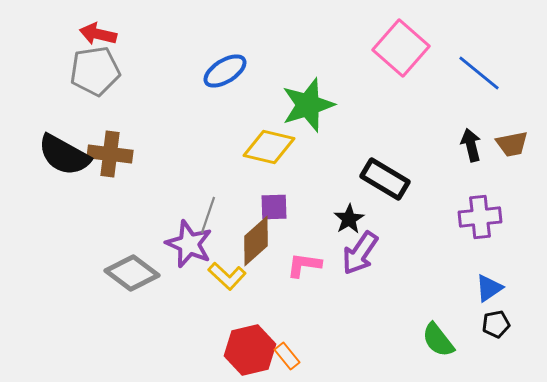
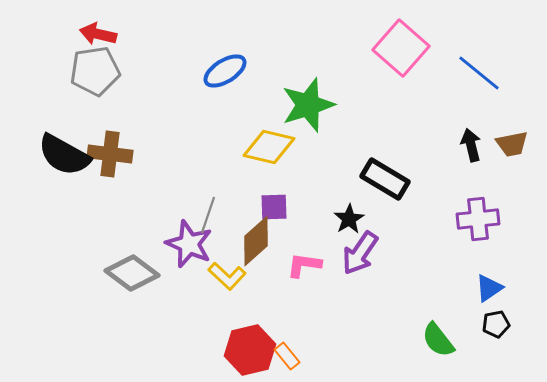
purple cross: moved 2 px left, 2 px down
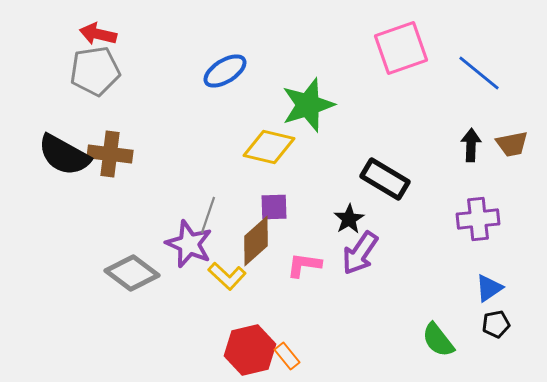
pink square: rotated 30 degrees clockwise
black arrow: rotated 16 degrees clockwise
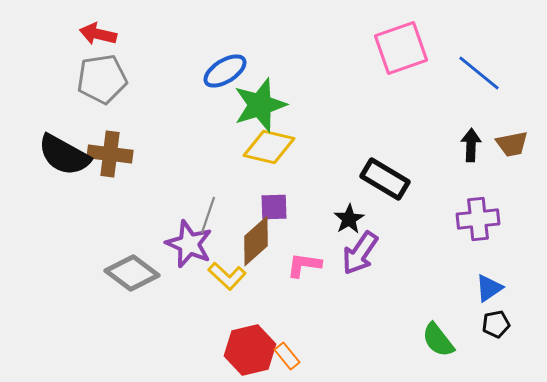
gray pentagon: moved 7 px right, 8 px down
green star: moved 48 px left
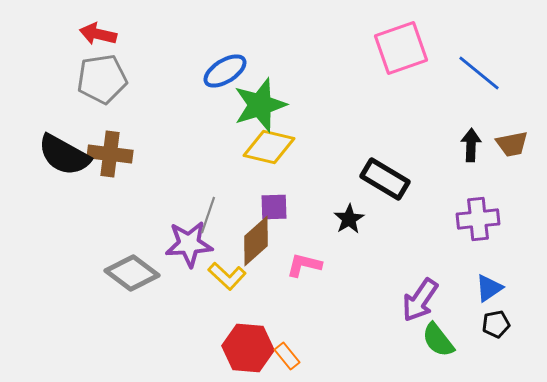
purple star: rotated 27 degrees counterclockwise
purple arrow: moved 60 px right, 47 px down
pink L-shape: rotated 6 degrees clockwise
red hexagon: moved 2 px left, 2 px up; rotated 18 degrees clockwise
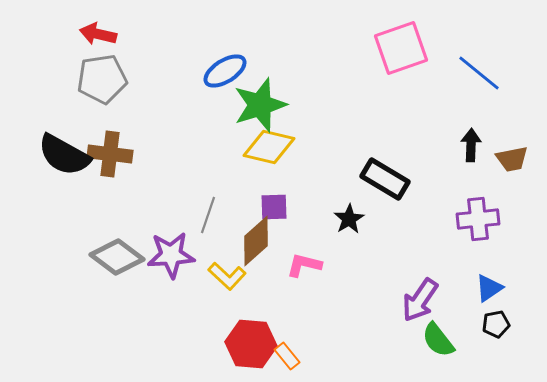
brown trapezoid: moved 15 px down
purple star: moved 18 px left, 11 px down
gray diamond: moved 15 px left, 16 px up
red hexagon: moved 3 px right, 4 px up
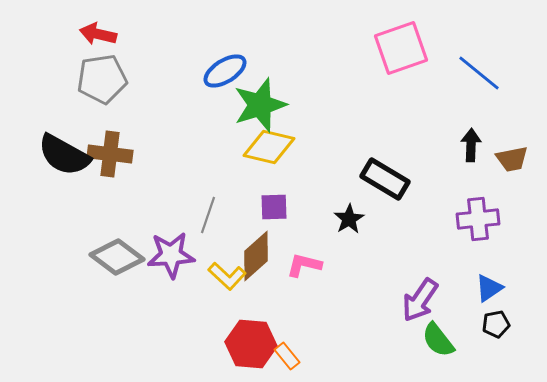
brown diamond: moved 15 px down
